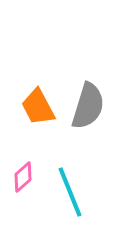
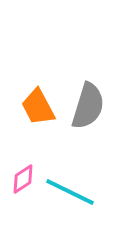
pink diamond: moved 2 px down; rotated 8 degrees clockwise
cyan line: rotated 42 degrees counterclockwise
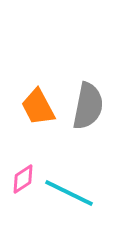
gray semicircle: rotated 6 degrees counterclockwise
cyan line: moved 1 px left, 1 px down
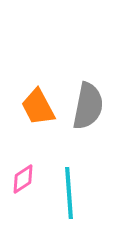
cyan line: rotated 60 degrees clockwise
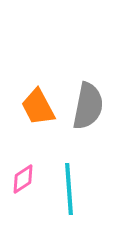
cyan line: moved 4 px up
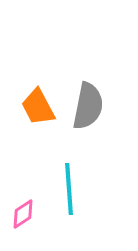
pink diamond: moved 35 px down
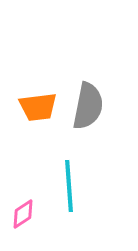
orange trapezoid: rotated 69 degrees counterclockwise
cyan line: moved 3 px up
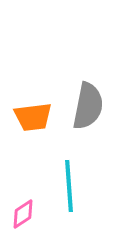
orange trapezoid: moved 5 px left, 10 px down
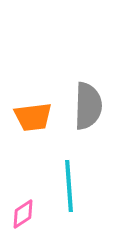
gray semicircle: rotated 9 degrees counterclockwise
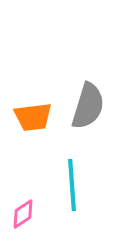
gray semicircle: rotated 15 degrees clockwise
cyan line: moved 3 px right, 1 px up
